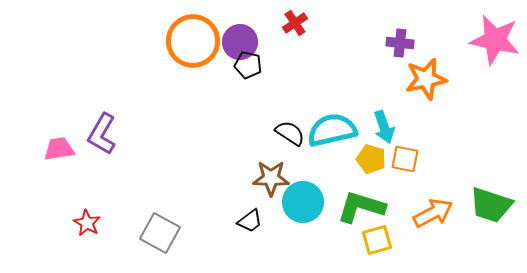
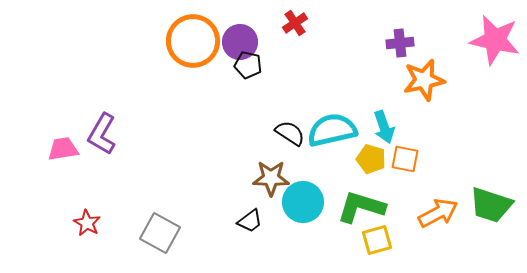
purple cross: rotated 12 degrees counterclockwise
orange star: moved 2 px left, 1 px down
pink trapezoid: moved 4 px right
orange arrow: moved 5 px right
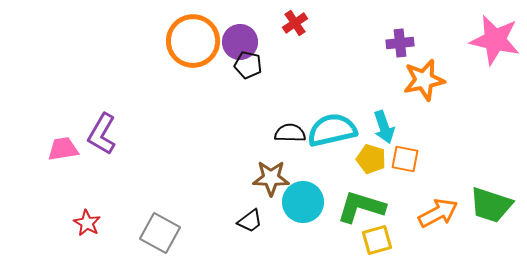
black semicircle: rotated 32 degrees counterclockwise
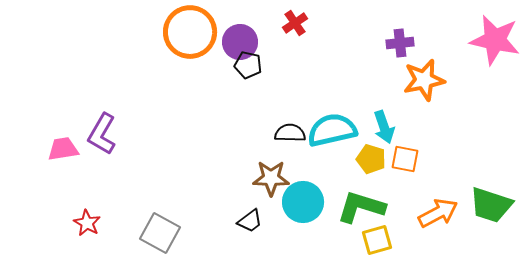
orange circle: moved 3 px left, 9 px up
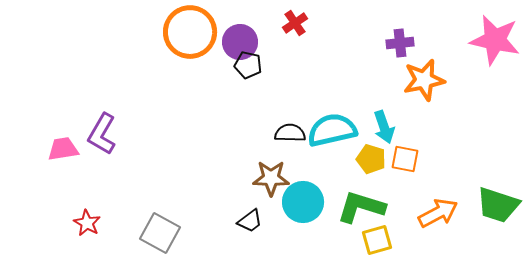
green trapezoid: moved 7 px right
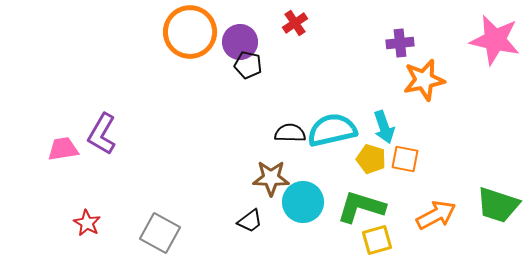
orange arrow: moved 2 px left, 2 px down
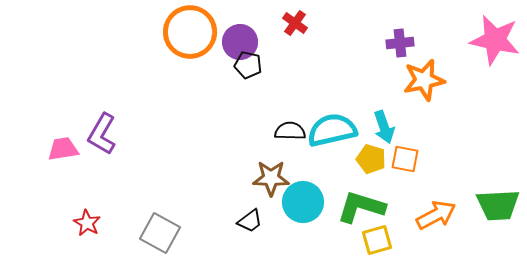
red cross: rotated 20 degrees counterclockwise
black semicircle: moved 2 px up
green trapezoid: rotated 21 degrees counterclockwise
